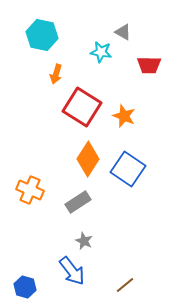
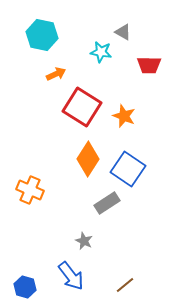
orange arrow: rotated 132 degrees counterclockwise
gray rectangle: moved 29 px right, 1 px down
blue arrow: moved 1 px left, 5 px down
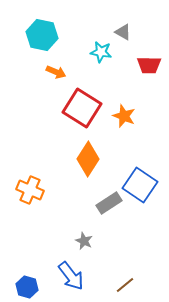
orange arrow: moved 2 px up; rotated 48 degrees clockwise
red square: moved 1 px down
blue square: moved 12 px right, 16 px down
gray rectangle: moved 2 px right
blue hexagon: moved 2 px right
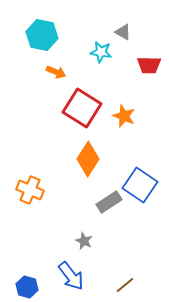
gray rectangle: moved 1 px up
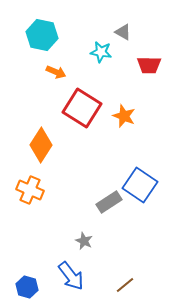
orange diamond: moved 47 px left, 14 px up
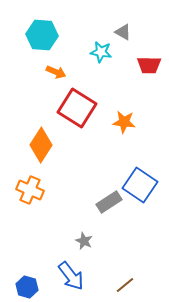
cyan hexagon: rotated 8 degrees counterclockwise
red square: moved 5 px left
orange star: moved 6 px down; rotated 15 degrees counterclockwise
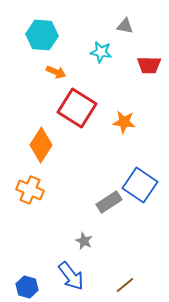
gray triangle: moved 2 px right, 6 px up; rotated 18 degrees counterclockwise
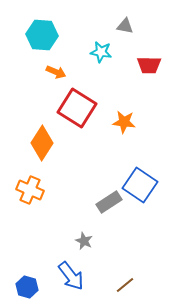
orange diamond: moved 1 px right, 2 px up
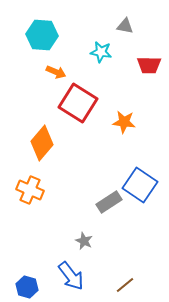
red square: moved 1 px right, 5 px up
orange diamond: rotated 8 degrees clockwise
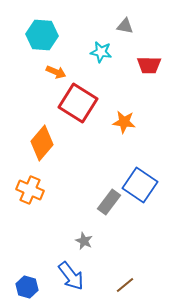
gray rectangle: rotated 20 degrees counterclockwise
